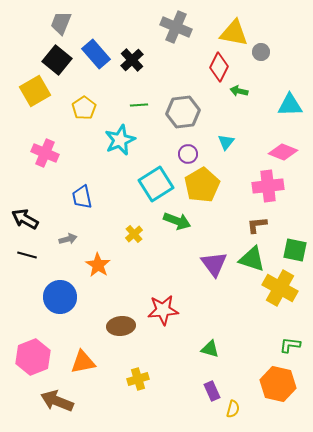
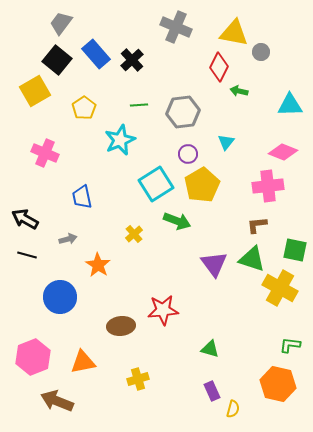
gray trapezoid at (61, 23): rotated 15 degrees clockwise
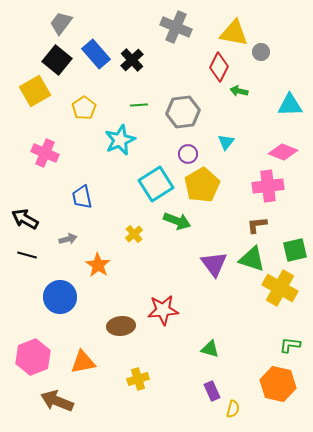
green square at (295, 250): rotated 25 degrees counterclockwise
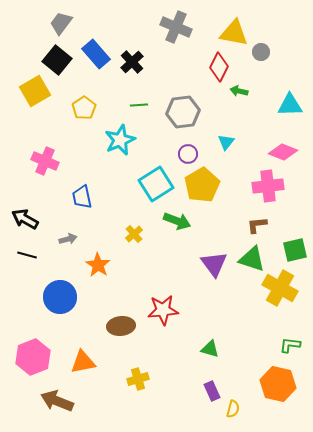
black cross at (132, 60): moved 2 px down
pink cross at (45, 153): moved 8 px down
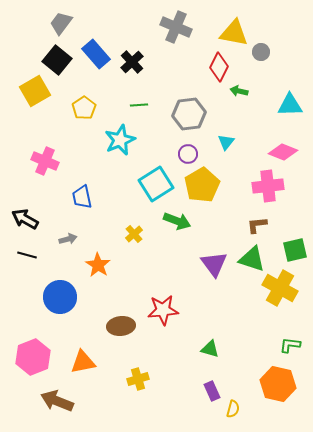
gray hexagon at (183, 112): moved 6 px right, 2 px down
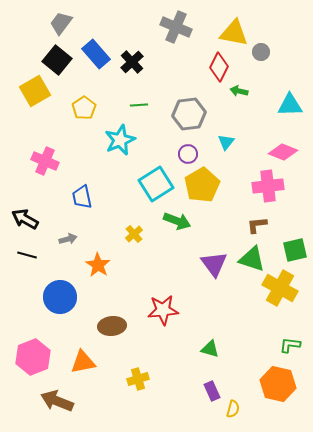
brown ellipse at (121, 326): moved 9 px left
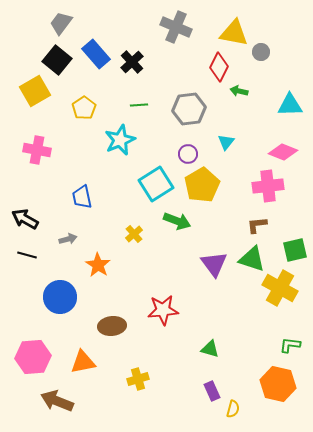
gray hexagon at (189, 114): moved 5 px up
pink cross at (45, 161): moved 8 px left, 11 px up; rotated 12 degrees counterclockwise
pink hexagon at (33, 357): rotated 16 degrees clockwise
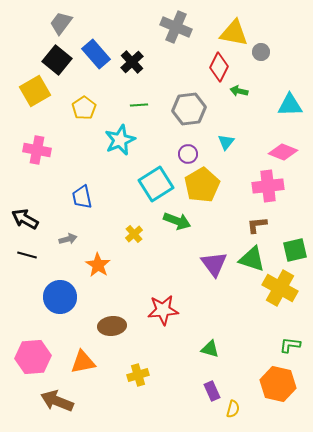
yellow cross at (138, 379): moved 4 px up
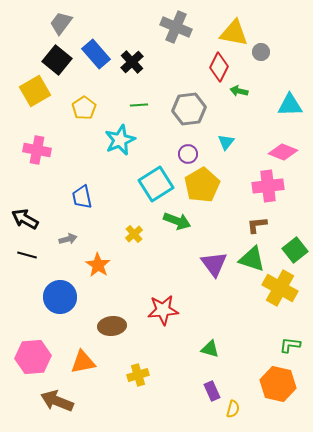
green square at (295, 250): rotated 25 degrees counterclockwise
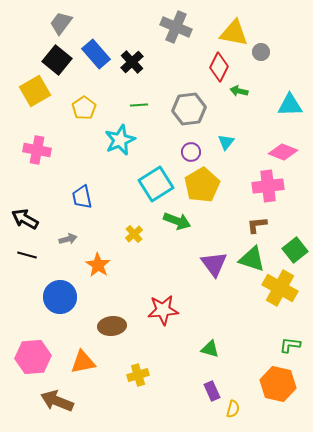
purple circle at (188, 154): moved 3 px right, 2 px up
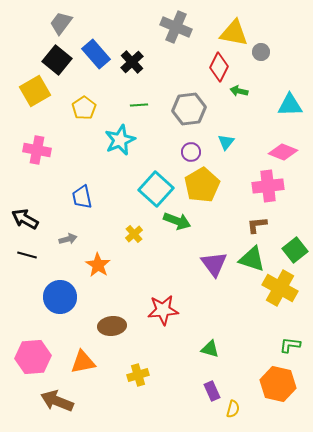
cyan square at (156, 184): moved 5 px down; rotated 16 degrees counterclockwise
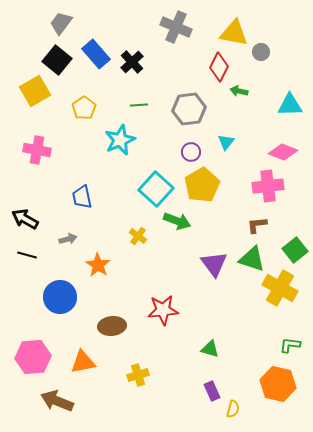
yellow cross at (134, 234): moved 4 px right, 2 px down; rotated 12 degrees counterclockwise
